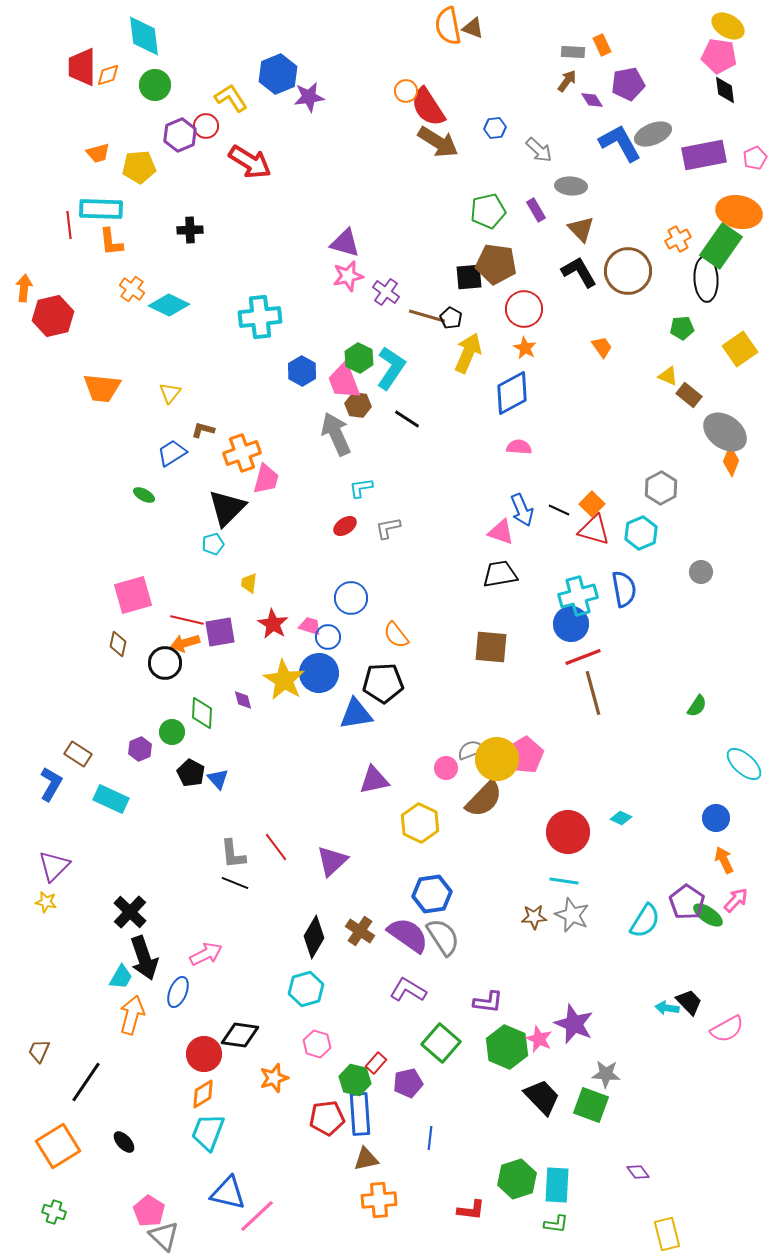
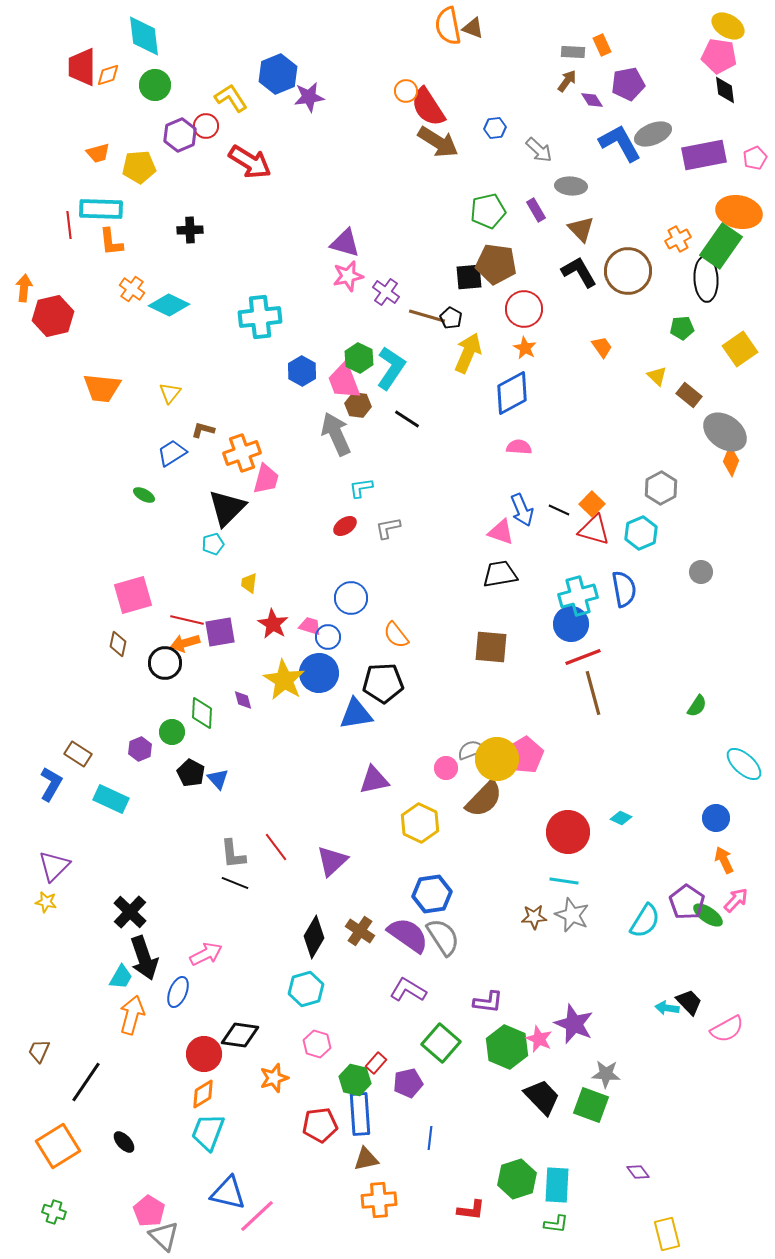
yellow triangle at (668, 376): moved 11 px left; rotated 20 degrees clockwise
red pentagon at (327, 1118): moved 7 px left, 7 px down
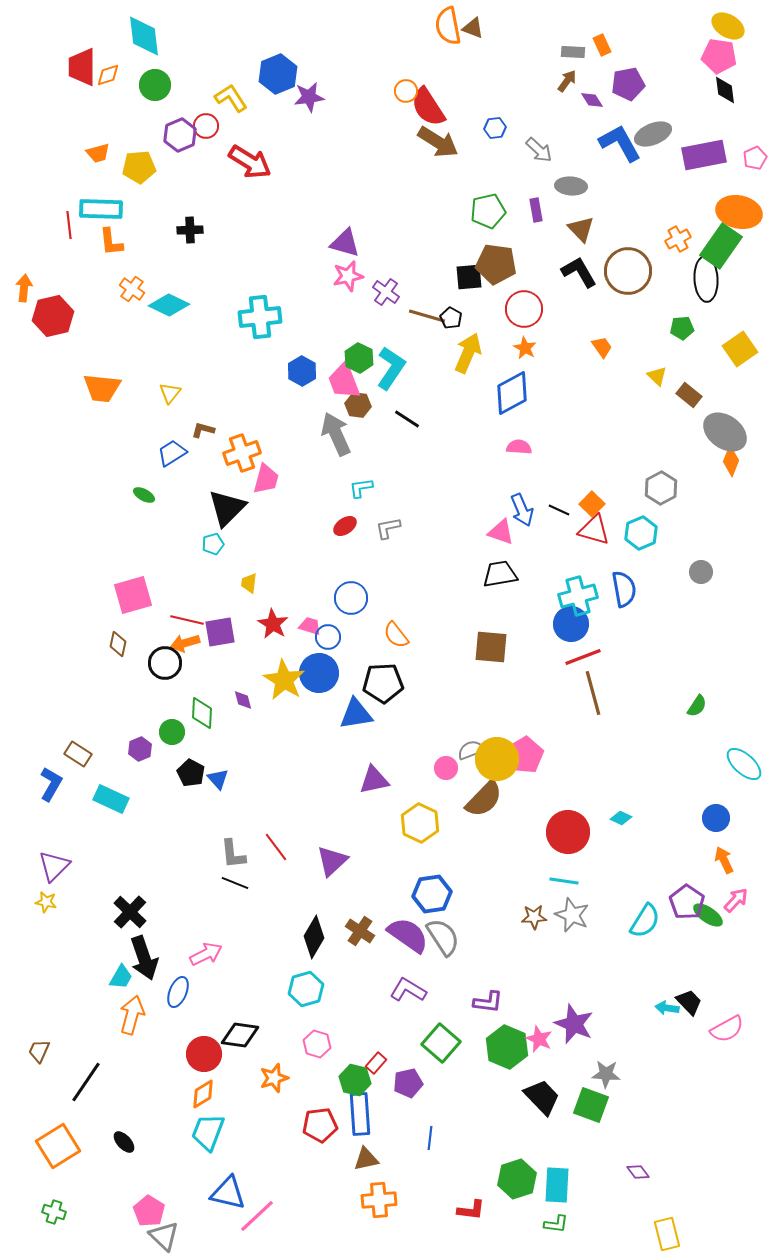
purple rectangle at (536, 210): rotated 20 degrees clockwise
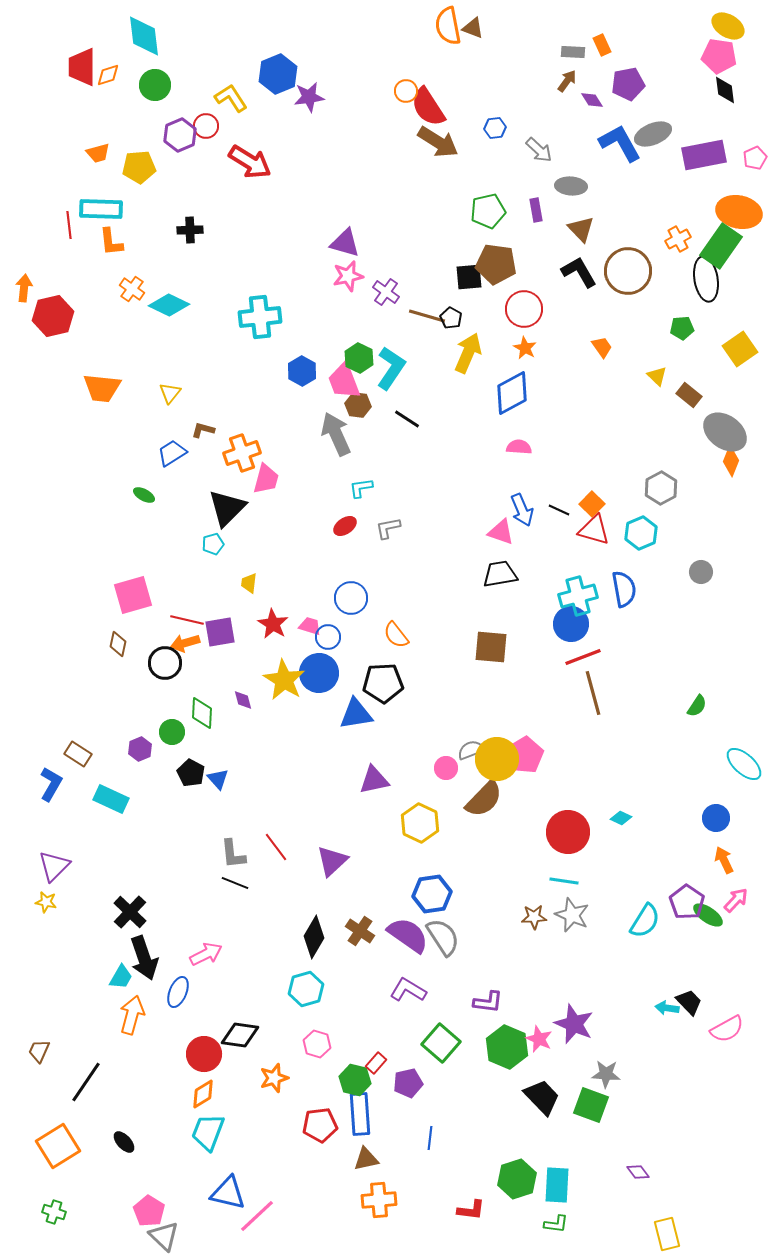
black ellipse at (706, 279): rotated 6 degrees counterclockwise
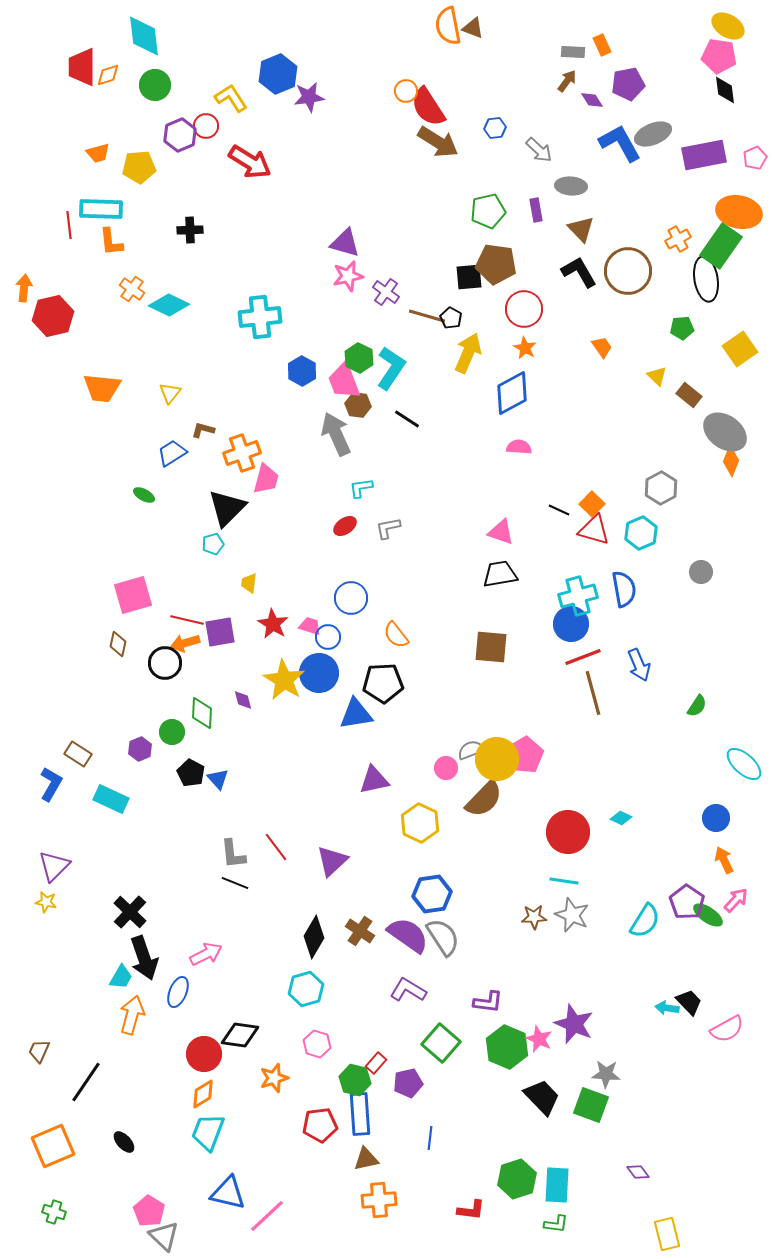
blue arrow at (522, 510): moved 117 px right, 155 px down
orange square at (58, 1146): moved 5 px left; rotated 9 degrees clockwise
pink line at (257, 1216): moved 10 px right
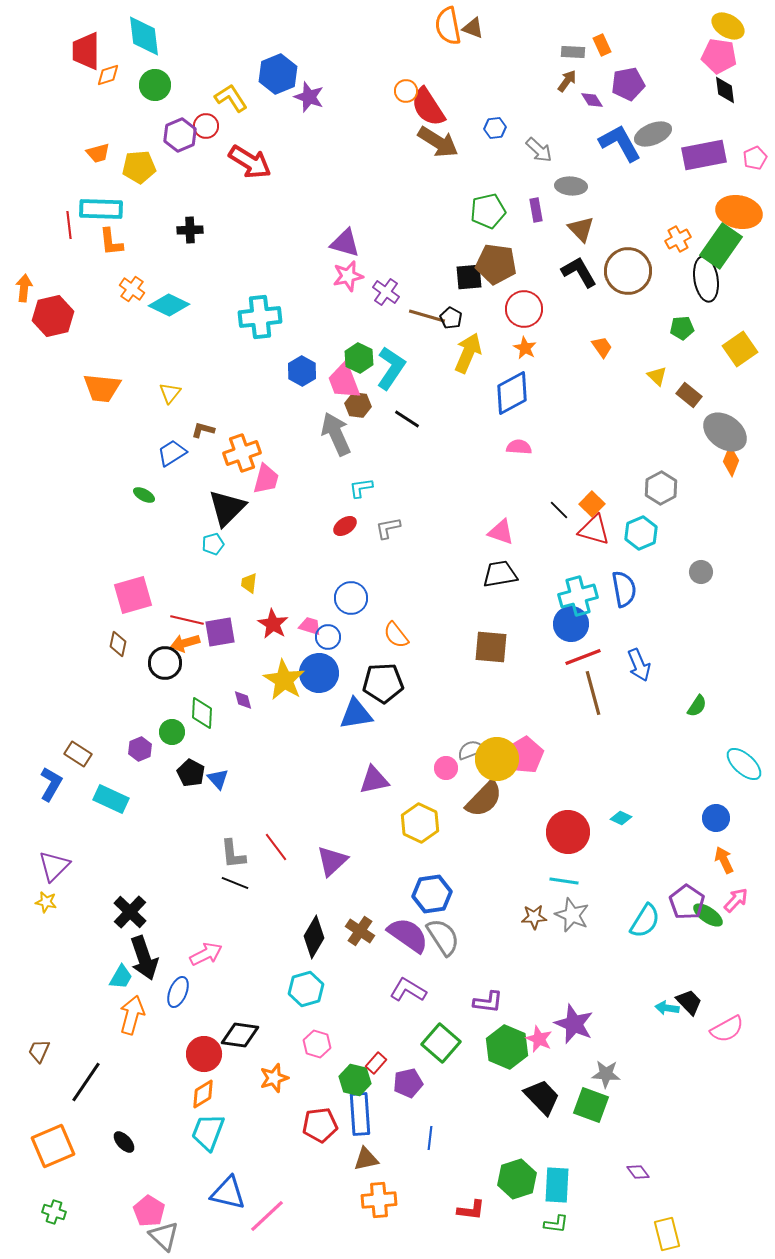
red trapezoid at (82, 67): moved 4 px right, 16 px up
purple star at (309, 97): rotated 28 degrees clockwise
black line at (559, 510): rotated 20 degrees clockwise
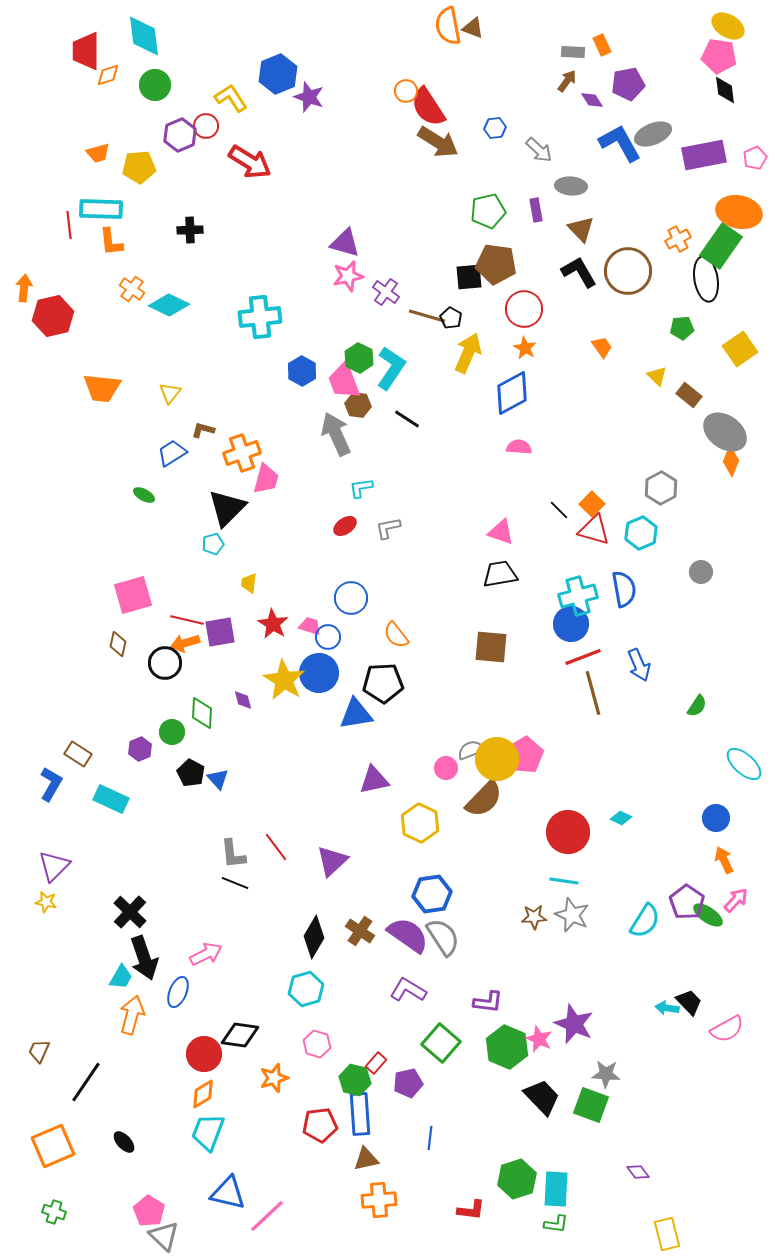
cyan rectangle at (557, 1185): moved 1 px left, 4 px down
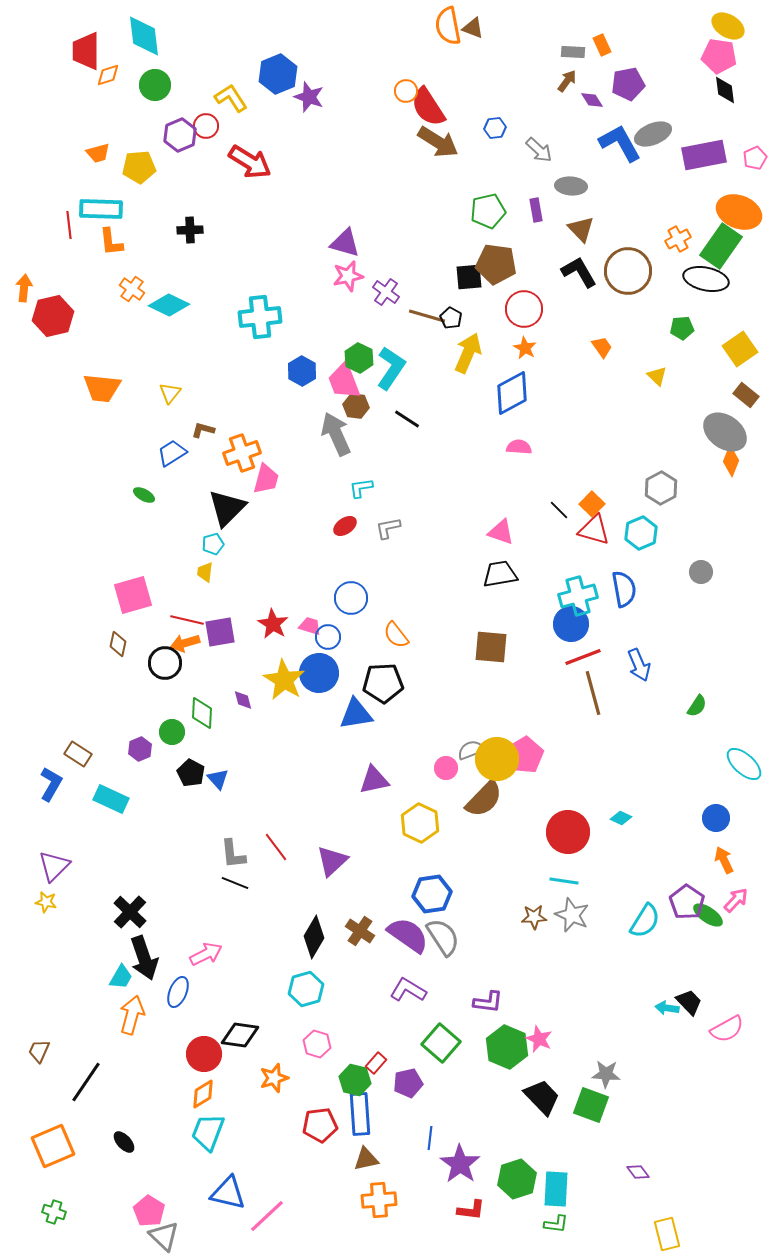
orange ellipse at (739, 212): rotated 9 degrees clockwise
black ellipse at (706, 279): rotated 69 degrees counterclockwise
brown rectangle at (689, 395): moved 57 px right
brown hexagon at (358, 405): moved 2 px left, 1 px down
yellow trapezoid at (249, 583): moved 44 px left, 11 px up
purple star at (574, 1024): moved 114 px left, 140 px down; rotated 12 degrees clockwise
